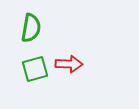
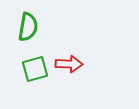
green semicircle: moved 3 px left, 1 px up
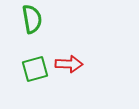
green semicircle: moved 4 px right, 8 px up; rotated 20 degrees counterclockwise
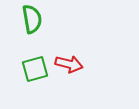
red arrow: rotated 12 degrees clockwise
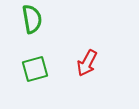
red arrow: moved 18 px right, 1 px up; rotated 104 degrees clockwise
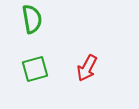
red arrow: moved 5 px down
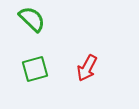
green semicircle: rotated 36 degrees counterclockwise
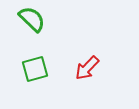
red arrow: rotated 16 degrees clockwise
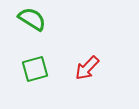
green semicircle: rotated 12 degrees counterclockwise
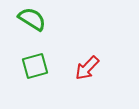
green square: moved 3 px up
